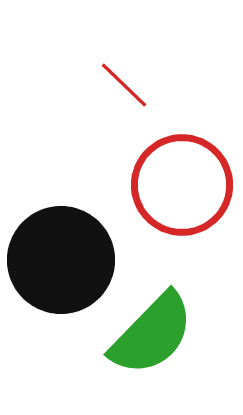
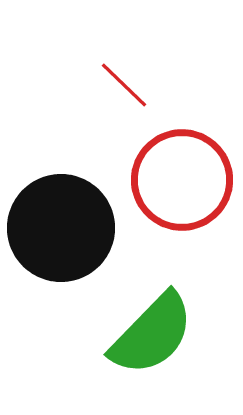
red circle: moved 5 px up
black circle: moved 32 px up
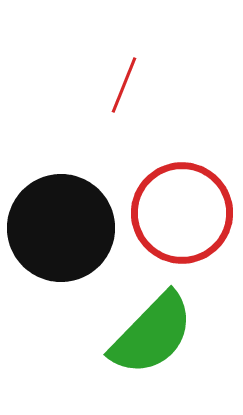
red line: rotated 68 degrees clockwise
red circle: moved 33 px down
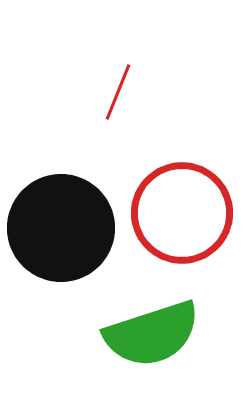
red line: moved 6 px left, 7 px down
green semicircle: rotated 28 degrees clockwise
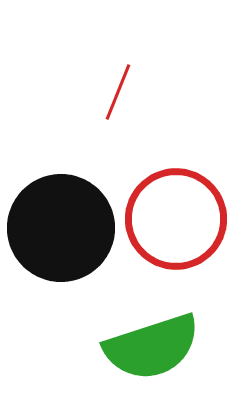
red circle: moved 6 px left, 6 px down
green semicircle: moved 13 px down
